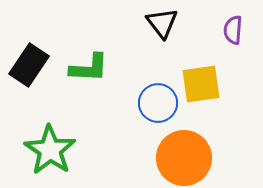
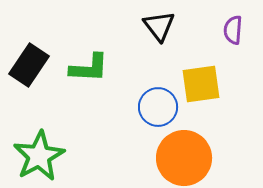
black triangle: moved 3 px left, 3 px down
blue circle: moved 4 px down
green star: moved 11 px left, 6 px down; rotated 9 degrees clockwise
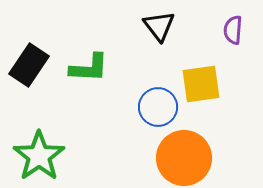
green star: rotated 6 degrees counterclockwise
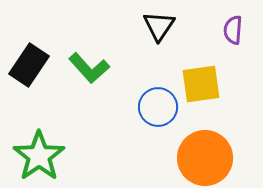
black triangle: rotated 12 degrees clockwise
green L-shape: rotated 45 degrees clockwise
orange circle: moved 21 px right
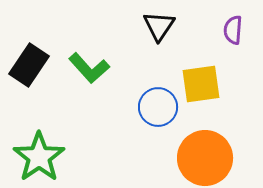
green star: moved 1 px down
